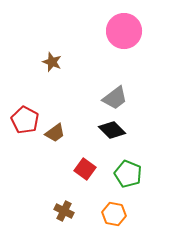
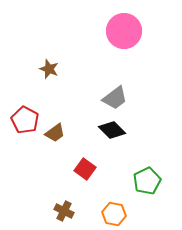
brown star: moved 3 px left, 7 px down
green pentagon: moved 19 px right, 7 px down; rotated 24 degrees clockwise
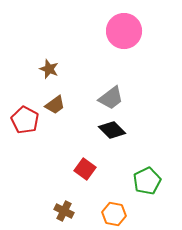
gray trapezoid: moved 4 px left
brown trapezoid: moved 28 px up
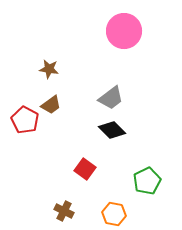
brown star: rotated 12 degrees counterclockwise
brown trapezoid: moved 4 px left
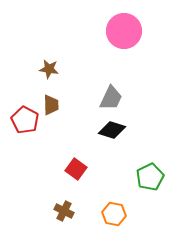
gray trapezoid: rotated 28 degrees counterclockwise
brown trapezoid: rotated 55 degrees counterclockwise
black diamond: rotated 28 degrees counterclockwise
red square: moved 9 px left
green pentagon: moved 3 px right, 4 px up
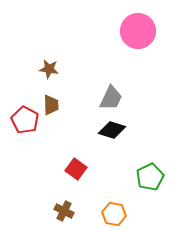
pink circle: moved 14 px right
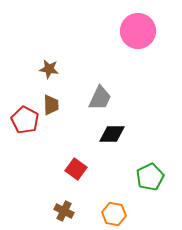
gray trapezoid: moved 11 px left
black diamond: moved 4 px down; rotated 16 degrees counterclockwise
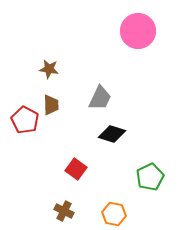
black diamond: rotated 16 degrees clockwise
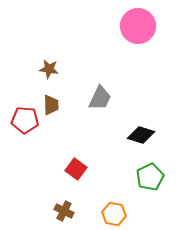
pink circle: moved 5 px up
red pentagon: rotated 24 degrees counterclockwise
black diamond: moved 29 px right, 1 px down
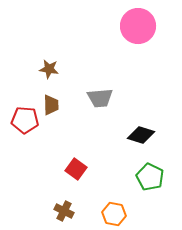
gray trapezoid: rotated 60 degrees clockwise
green pentagon: rotated 20 degrees counterclockwise
